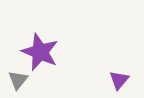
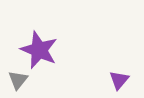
purple star: moved 1 px left, 2 px up
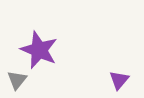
gray triangle: moved 1 px left
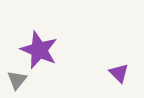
purple triangle: moved 7 px up; rotated 25 degrees counterclockwise
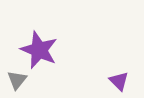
purple triangle: moved 8 px down
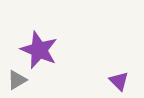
gray triangle: rotated 20 degrees clockwise
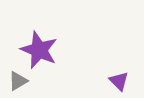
gray triangle: moved 1 px right, 1 px down
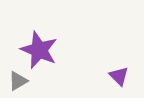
purple triangle: moved 5 px up
